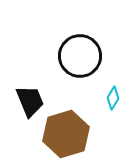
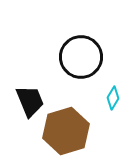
black circle: moved 1 px right, 1 px down
brown hexagon: moved 3 px up
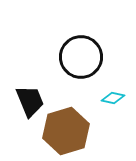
cyan diamond: rotated 70 degrees clockwise
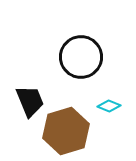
cyan diamond: moved 4 px left, 8 px down; rotated 10 degrees clockwise
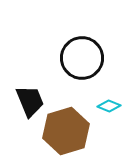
black circle: moved 1 px right, 1 px down
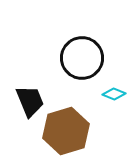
cyan diamond: moved 5 px right, 12 px up
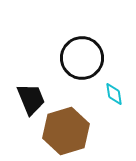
cyan diamond: rotated 60 degrees clockwise
black trapezoid: moved 1 px right, 2 px up
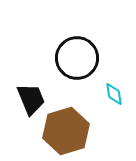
black circle: moved 5 px left
